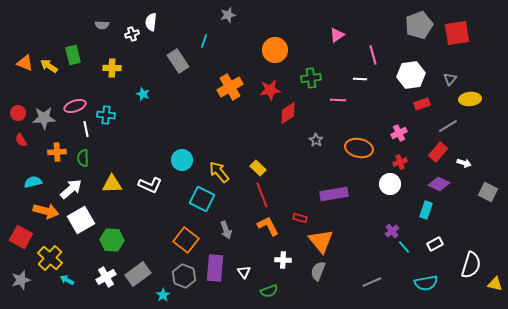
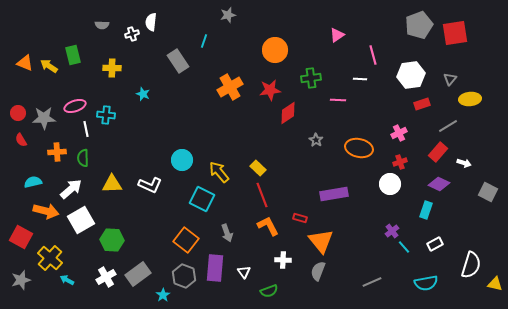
red square at (457, 33): moved 2 px left
gray arrow at (226, 230): moved 1 px right, 3 px down
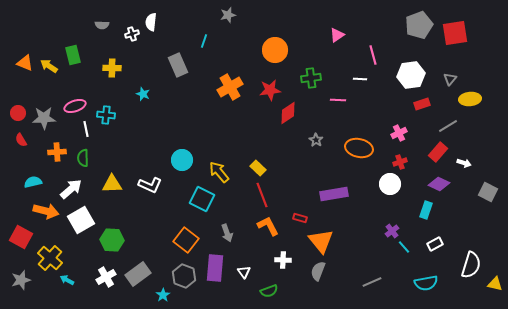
gray rectangle at (178, 61): moved 4 px down; rotated 10 degrees clockwise
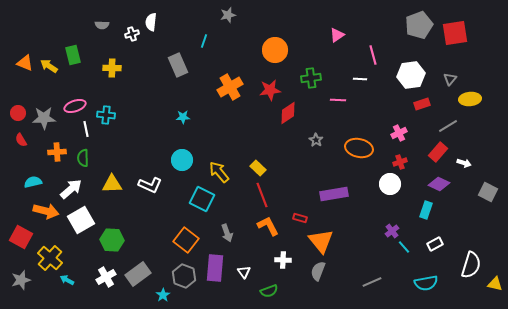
cyan star at (143, 94): moved 40 px right, 23 px down; rotated 24 degrees counterclockwise
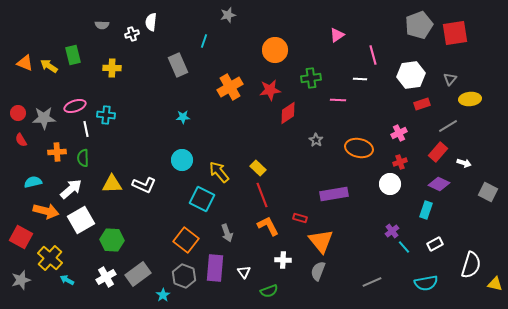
white L-shape at (150, 185): moved 6 px left
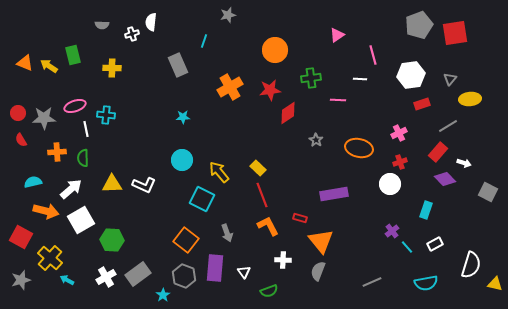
purple diamond at (439, 184): moved 6 px right, 5 px up; rotated 20 degrees clockwise
cyan line at (404, 247): moved 3 px right
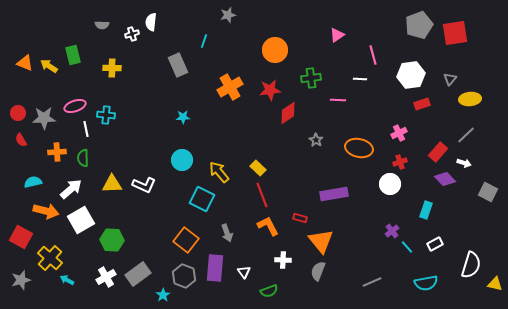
gray line at (448, 126): moved 18 px right, 9 px down; rotated 12 degrees counterclockwise
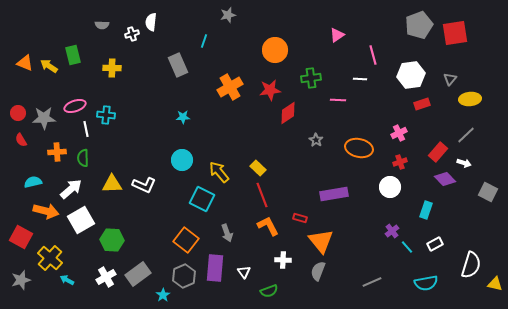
white circle at (390, 184): moved 3 px down
gray hexagon at (184, 276): rotated 15 degrees clockwise
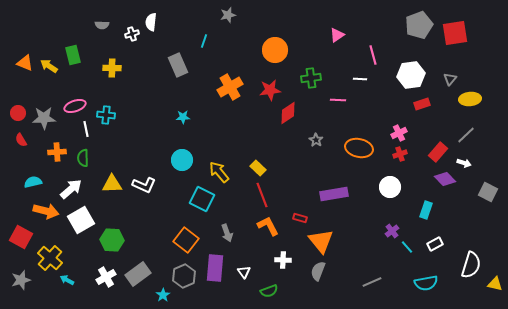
red cross at (400, 162): moved 8 px up
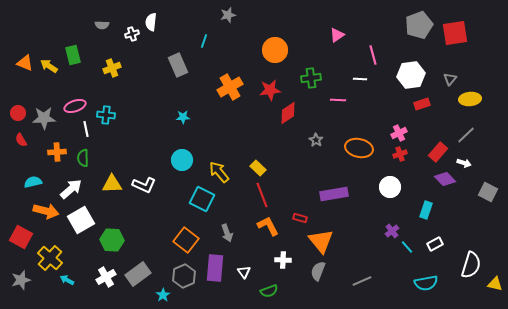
yellow cross at (112, 68): rotated 24 degrees counterclockwise
gray line at (372, 282): moved 10 px left, 1 px up
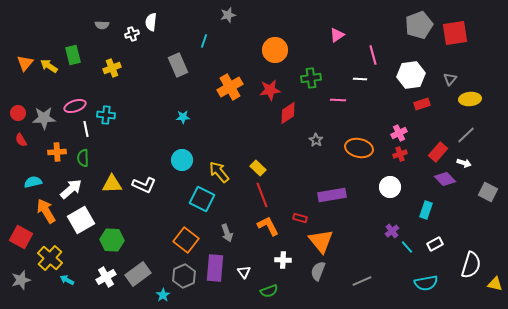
orange triangle at (25, 63): rotated 48 degrees clockwise
purple rectangle at (334, 194): moved 2 px left, 1 px down
orange arrow at (46, 211): rotated 135 degrees counterclockwise
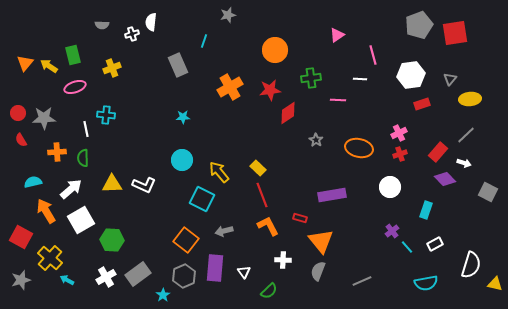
pink ellipse at (75, 106): moved 19 px up
gray arrow at (227, 233): moved 3 px left, 2 px up; rotated 96 degrees clockwise
green semicircle at (269, 291): rotated 24 degrees counterclockwise
